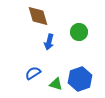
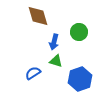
blue arrow: moved 5 px right
green triangle: moved 23 px up
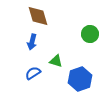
green circle: moved 11 px right, 2 px down
blue arrow: moved 22 px left
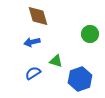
blue arrow: rotated 63 degrees clockwise
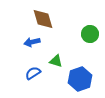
brown diamond: moved 5 px right, 3 px down
